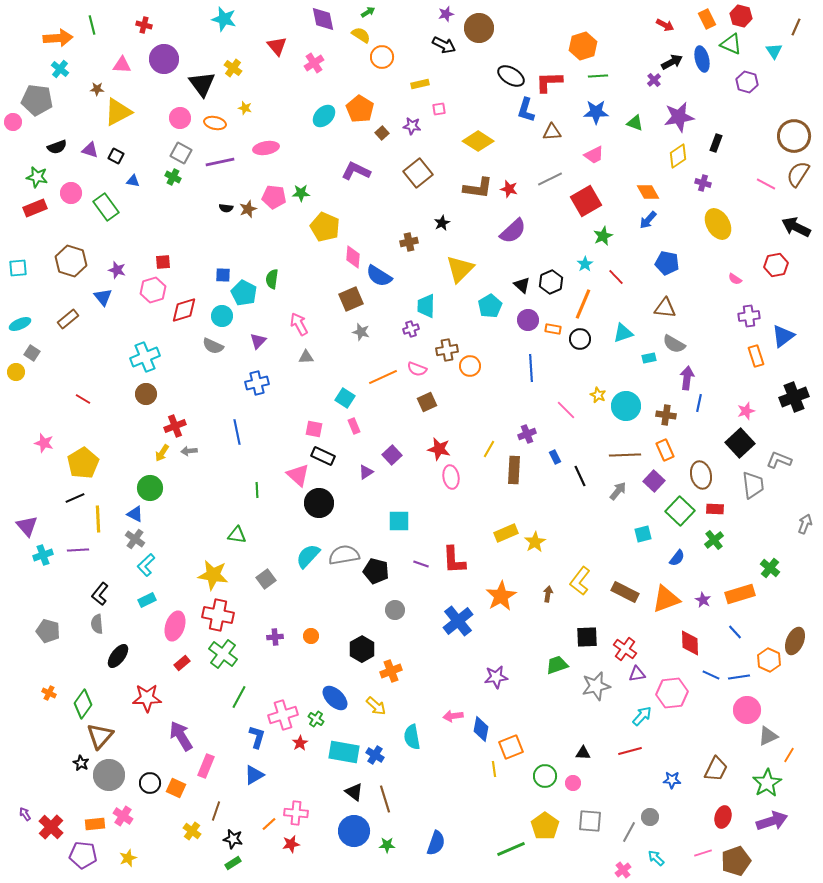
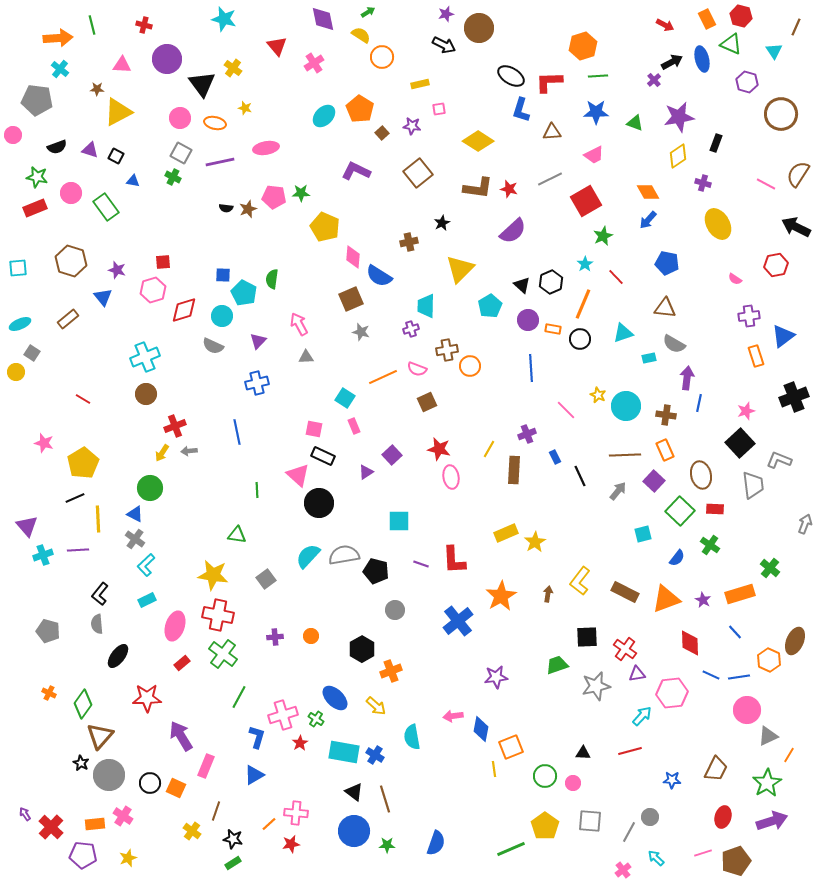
purple circle at (164, 59): moved 3 px right
blue L-shape at (526, 110): moved 5 px left
pink circle at (13, 122): moved 13 px down
brown circle at (794, 136): moved 13 px left, 22 px up
green cross at (714, 540): moved 4 px left, 5 px down; rotated 18 degrees counterclockwise
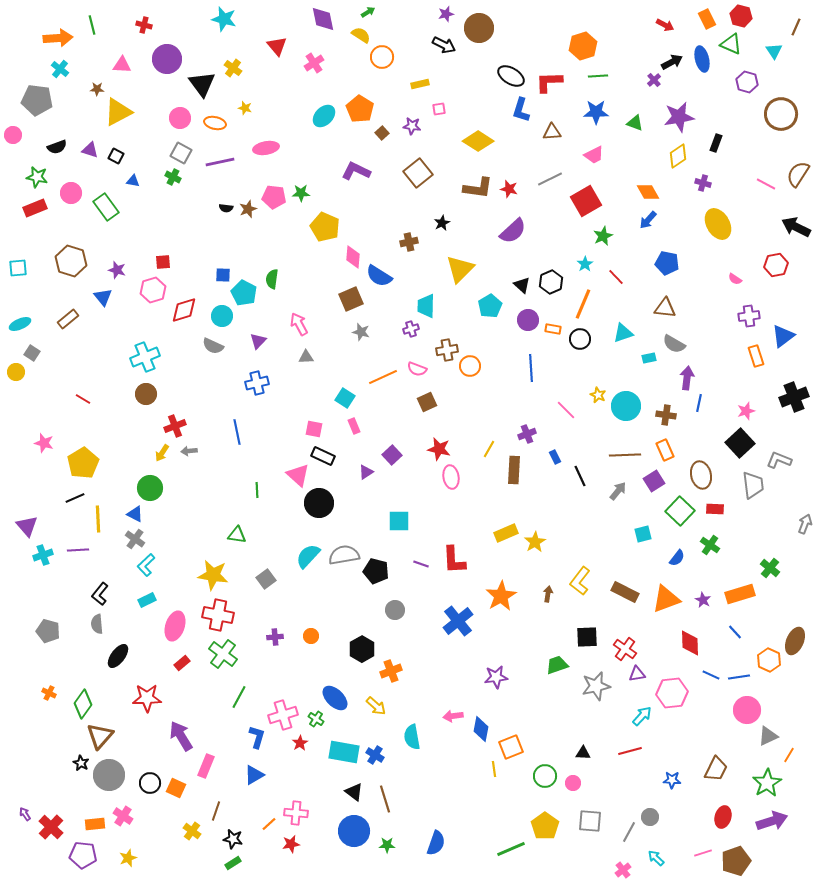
purple square at (654, 481): rotated 15 degrees clockwise
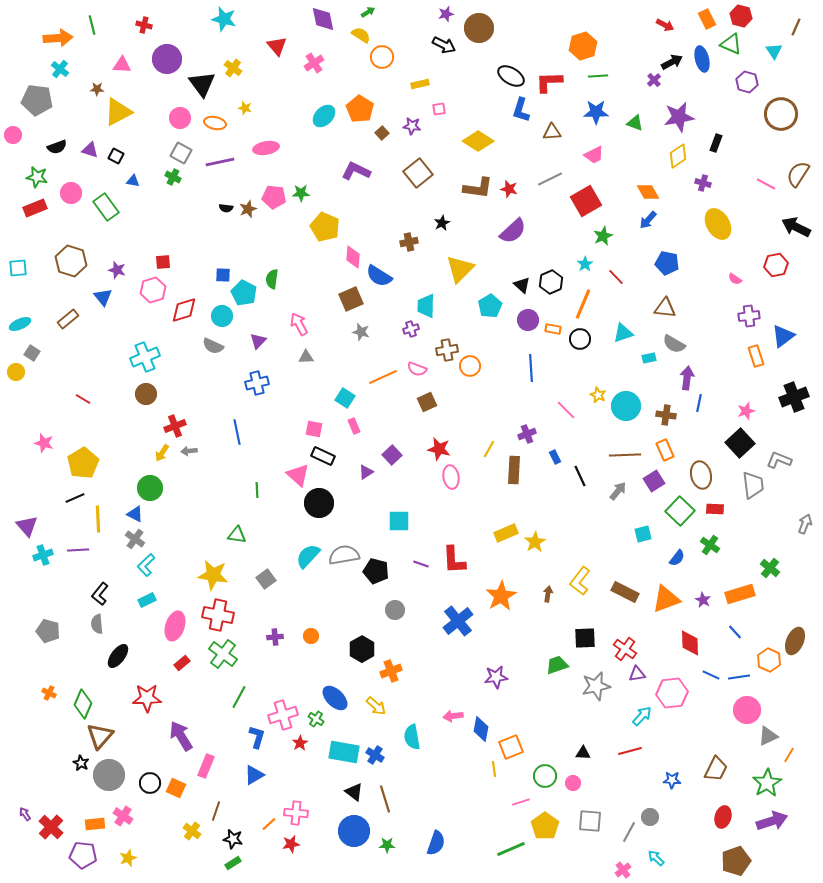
black square at (587, 637): moved 2 px left, 1 px down
green diamond at (83, 704): rotated 12 degrees counterclockwise
pink line at (703, 853): moved 182 px left, 51 px up
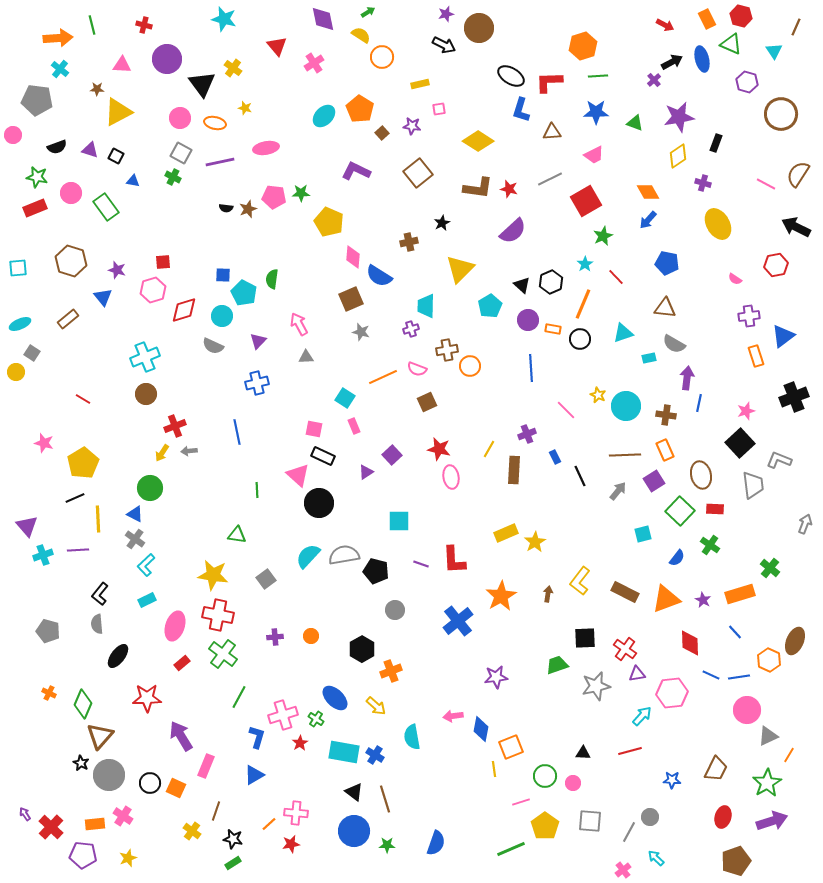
yellow pentagon at (325, 227): moved 4 px right, 5 px up
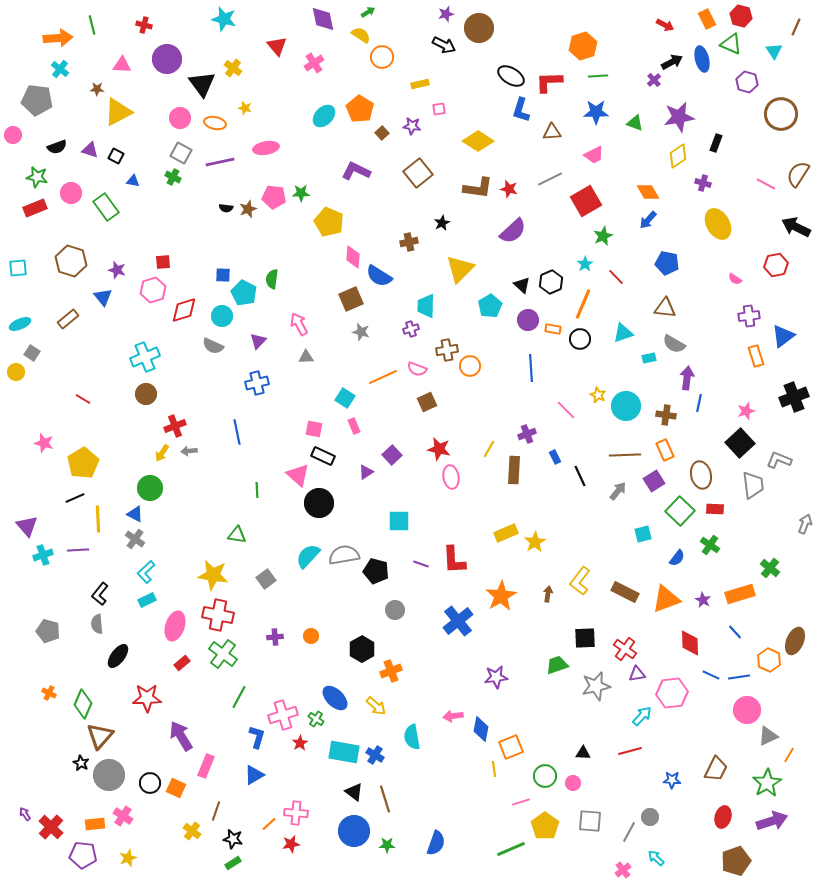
cyan L-shape at (146, 565): moved 7 px down
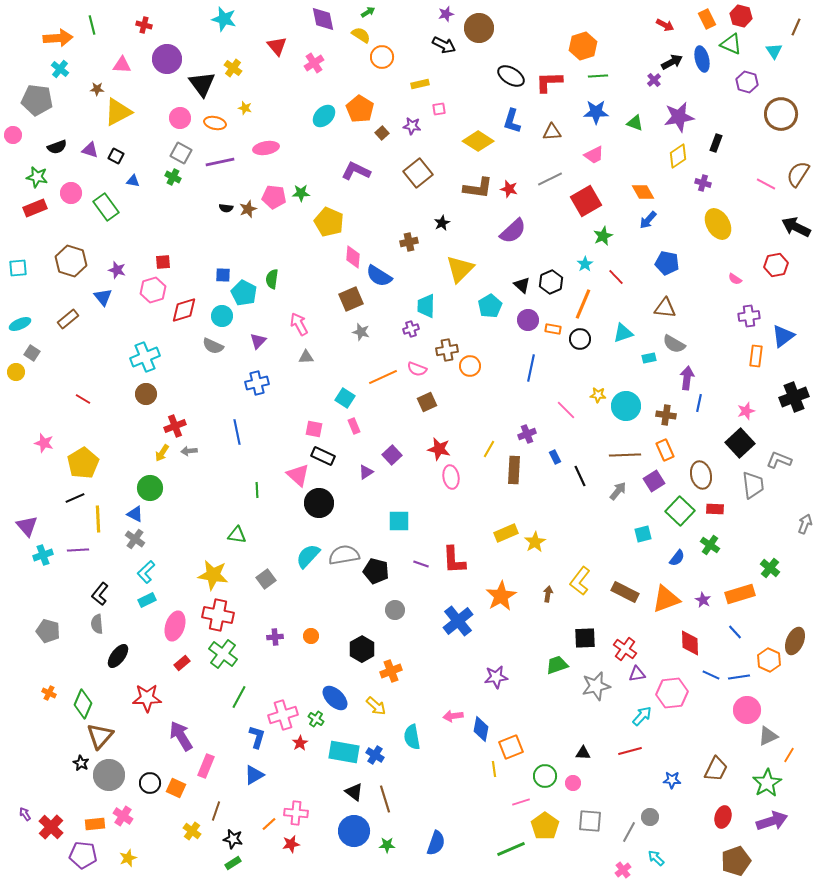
blue L-shape at (521, 110): moved 9 px left, 11 px down
orange diamond at (648, 192): moved 5 px left
orange rectangle at (756, 356): rotated 25 degrees clockwise
blue line at (531, 368): rotated 16 degrees clockwise
yellow star at (598, 395): rotated 21 degrees counterclockwise
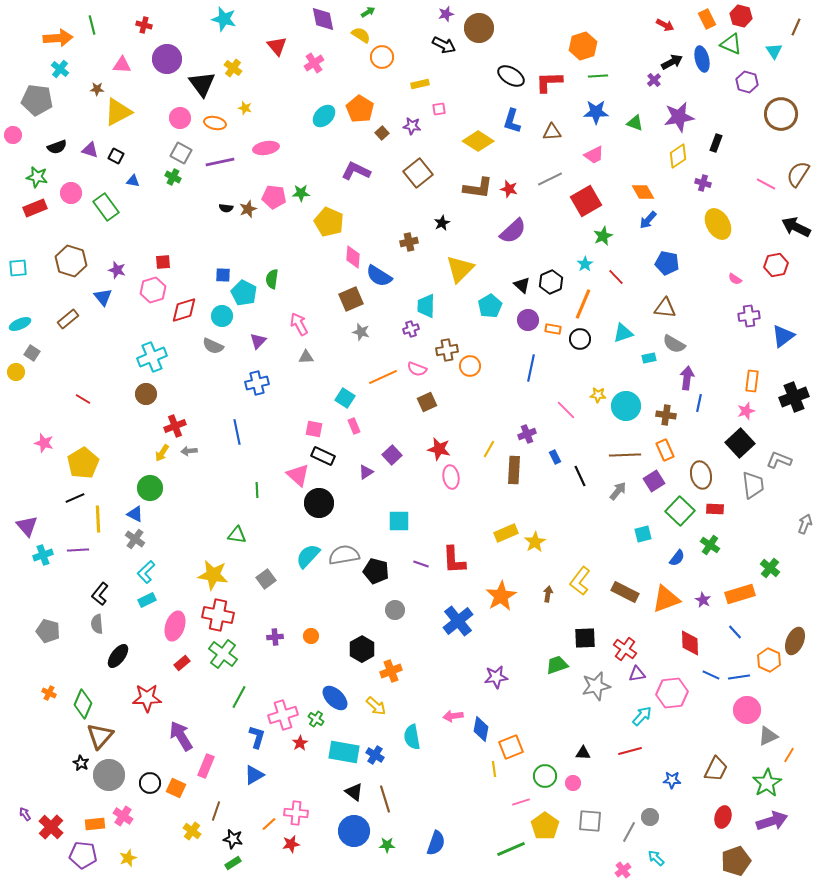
orange rectangle at (756, 356): moved 4 px left, 25 px down
cyan cross at (145, 357): moved 7 px right
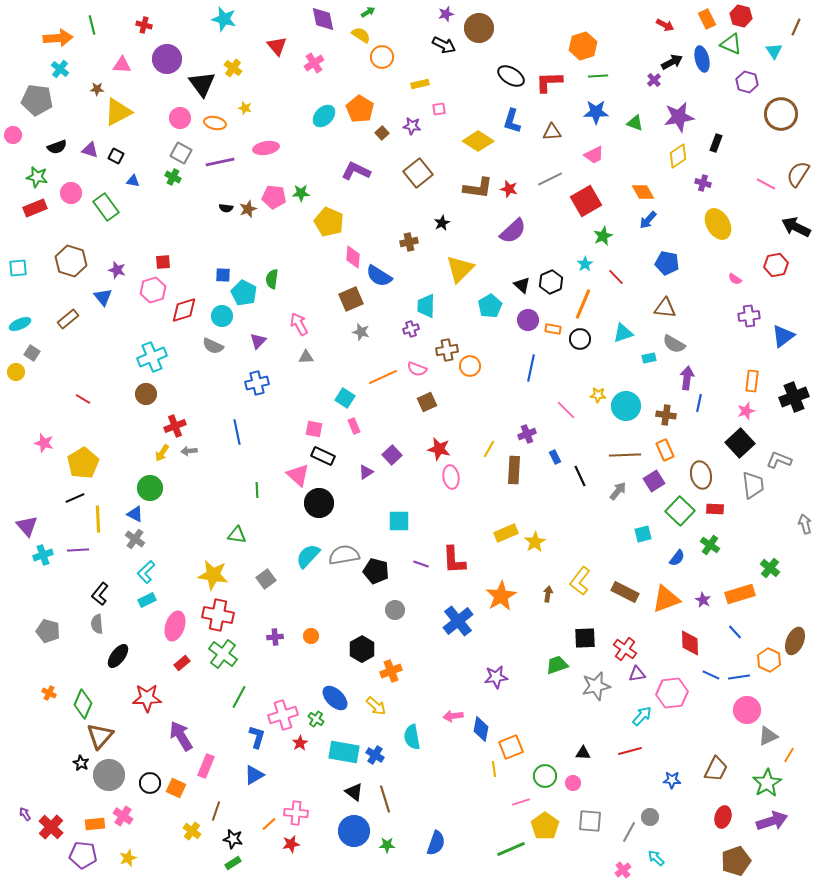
gray arrow at (805, 524): rotated 36 degrees counterclockwise
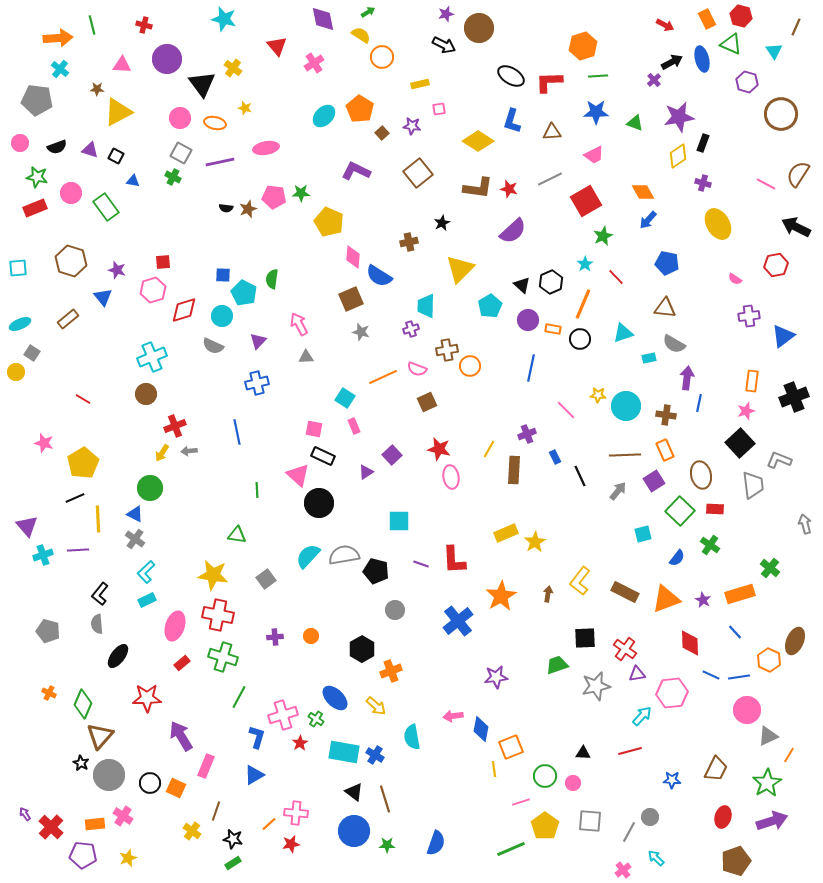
pink circle at (13, 135): moved 7 px right, 8 px down
black rectangle at (716, 143): moved 13 px left
green cross at (223, 654): moved 3 px down; rotated 20 degrees counterclockwise
